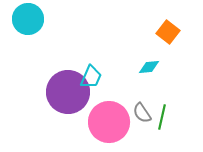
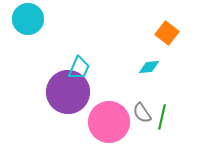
orange square: moved 1 px left, 1 px down
cyan trapezoid: moved 12 px left, 9 px up
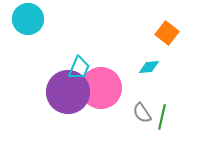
pink circle: moved 8 px left, 34 px up
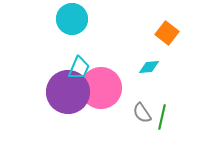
cyan circle: moved 44 px right
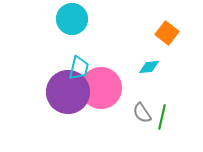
cyan trapezoid: rotated 10 degrees counterclockwise
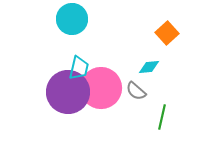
orange square: rotated 10 degrees clockwise
gray semicircle: moved 6 px left, 22 px up; rotated 15 degrees counterclockwise
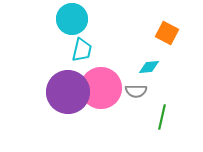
orange square: rotated 20 degrees counterclockwise
cyan trapezoid: moved 3 px right, 18 px up
gray semicircle: rotated 40 degrees counterclockwise
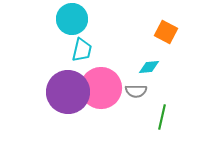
orange square: moved 1 px left, 1 px up
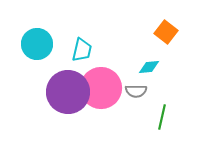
cyan circle: moved 35 px left, 25 px down
orange square: rotated 10 degrees clockwise
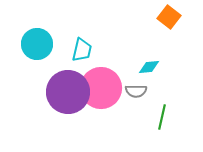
orange square: moved 3 px right, 15 px up
